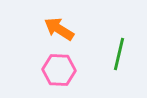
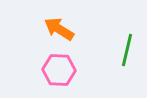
green line: moved 8 px right, 4 px up
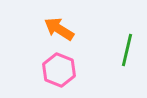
pink hexagon: rotated 20 degrees clockwise
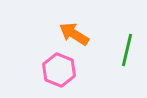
orange arrow: moved 15 px right, 5 px down
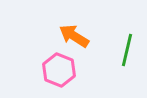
orange arrow: moved 2 px down
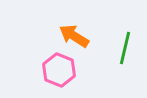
green line: moved 2 px left, 2 px up
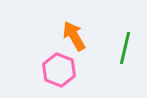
orange arrow: rotated 28 degrees clockwise
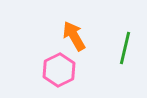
pink hexagon: rotated 12 degrees clockwise
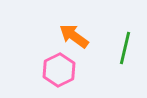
orange arrow: rotated 24 degrees counterclockwise
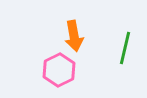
orange arrow: rotated 136 degrees counterclockwise
